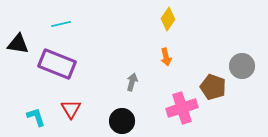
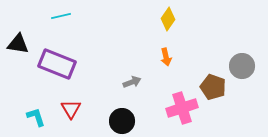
cyan line: moved 8 px up
gray arrow: rotated 54 degrees clockwise
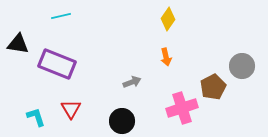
brown pentagon: rotated 25 degrees clockwise
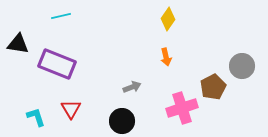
gray arrow: moved 5 px down
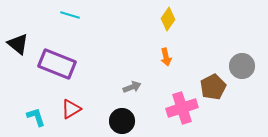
cyan line: moved 9 px right, 1 px up; rotated 30 degrees clockwise
black triangle: rotated 30 degrees clockwise
red triangle: rotated 30 degrees clockwise
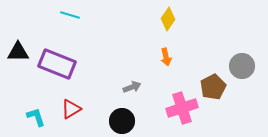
black triangle: moved 8 px down; rotated 40 degrees counterclockwise
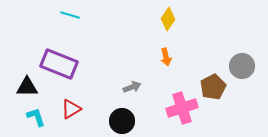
black triangle: moved 9 px right, 35 px down
purple rectangle: moved 2 px right
